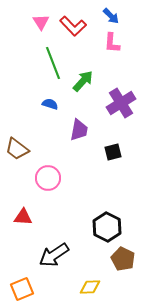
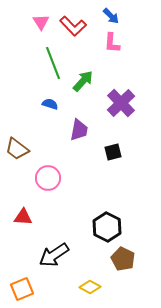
purple cross: rotated 12 degrees counterclockwise
yellow diamond: rotated 30 degrees clockwise
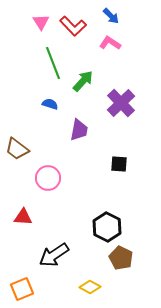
pink L-shape: moved 2 px left; rotated 120 degrees clockwise
black square: moved 6 px right, 12 px down; rotated 18 degrees clockwise
brown pentagon: moved 2 px left, 1 px up
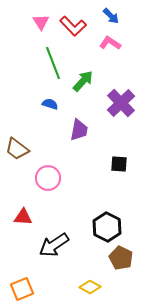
black arrow: moved 10 px up
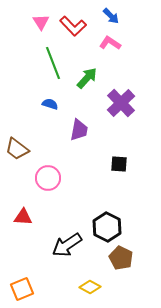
green arrow: moved 4 px right, 3 px up
black arrow: moved 13 px right
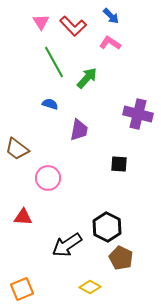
green line: moved 1 px right, 1 px up; rotated 8 degrees counterclockwise
purple cross: moved 17 px right, 11 px down; rotated 32 degrees counterclockwise
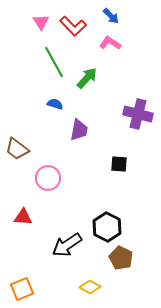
blue semicircle: moved 5 px right
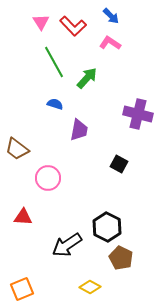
black square: rotated 24 degrees clockwise
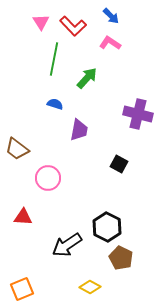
green line: moved 3 px up; rotated 40 degrees clockwise
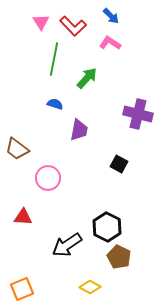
brown pentagon: moved 2 px left, 1 px up
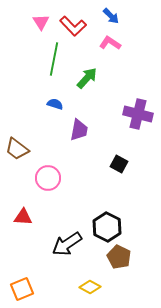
black arrow: moved 1 px up
